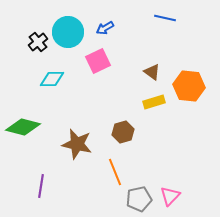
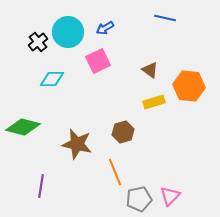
brown triangle: moved 2 px left, 2 px up
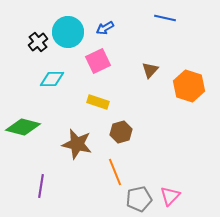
brown triangle: rotated 36 degrees clockwise
orange hexagon: rotated 12 degrees clockwise
yellow rectangle: moved 56 px left; rotated 35 degrees clockwise
brown hexagon: moved 2 px left
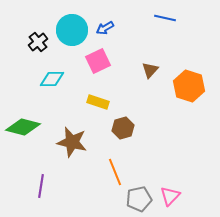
cyan circle: moved 4 px right, 2 px up
brown hexagon: moved 2 px right, 4 px up
brown star: moved 5 px left, 2 px up
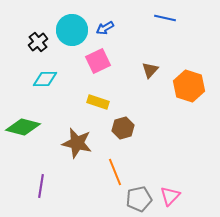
cyan diamond: moved 7 px left
brown star: moved 5 px right, 1 px down
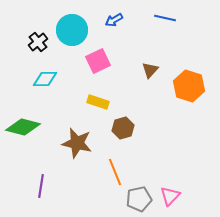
blue arrow: moved 9 px right, 8 px up
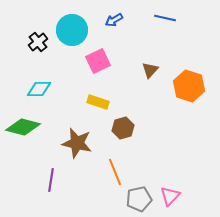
cyan diamond: moved 6 px left, 10 px down
purple line: moved 10 px right, 6 px up
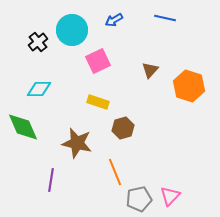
green diamond: rotated 52 degrees clockwise
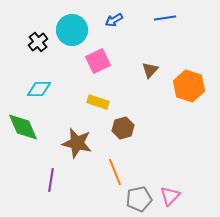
blue line: rotated 20 degrees counterclockwise
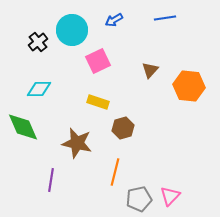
orange hexagon: rotated 12 degrees counterclockwise
orange line: rotated 36 degrees clockwise
